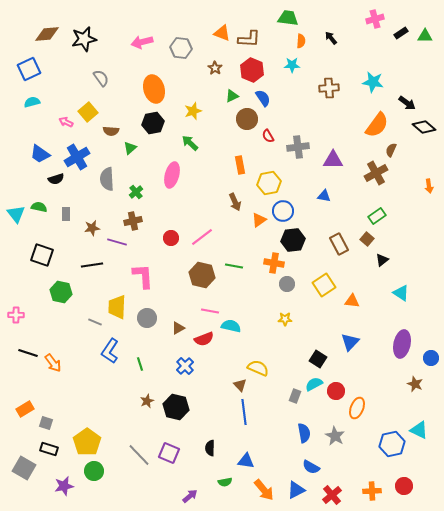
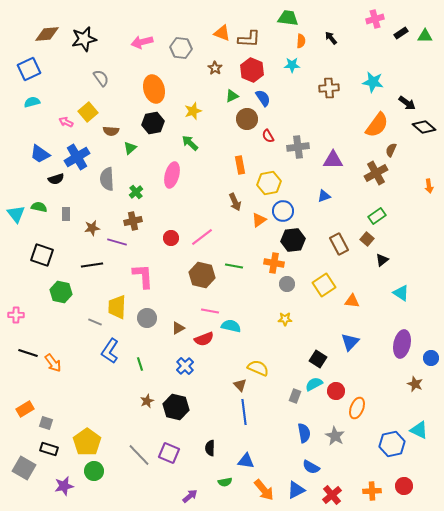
blue triangle at (324, 196): rotated 32 degrees counterclockwise
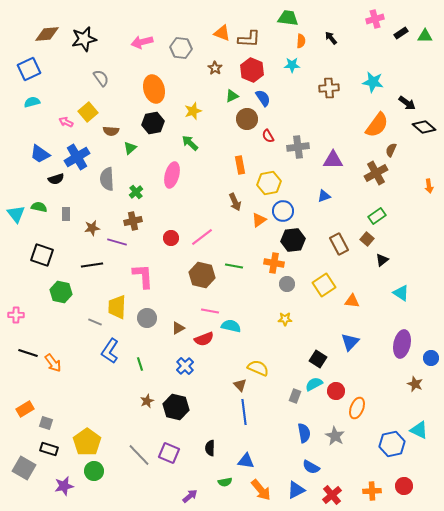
orange arrow at (264, 490): moved 3 px left
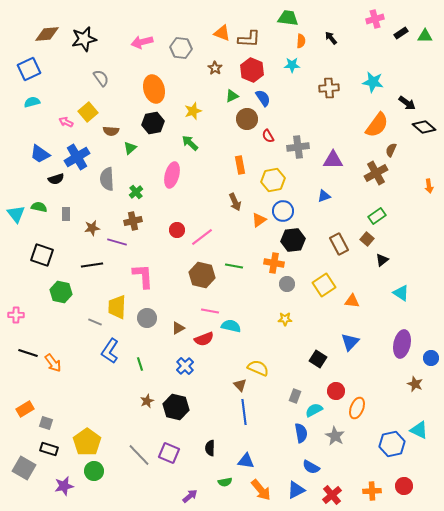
yellow hexagon at (269, 183): moved 4 px right, 3 px up
red circle at (171, 238): moved 6 px right, 8 px up
cyan semicircle at (314, 384): moved 26 px down
blue semicircle at (304, 433): moved 3 px left
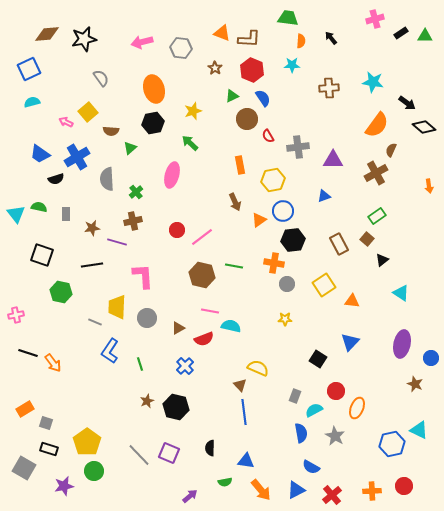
pink cross at (16, 315): rotated 14 degrees counterclockwise
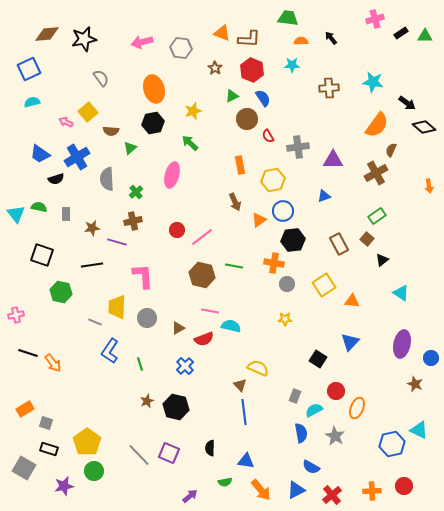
orange semicircle at (301, 41): rotated 96 degrees counterclockwise
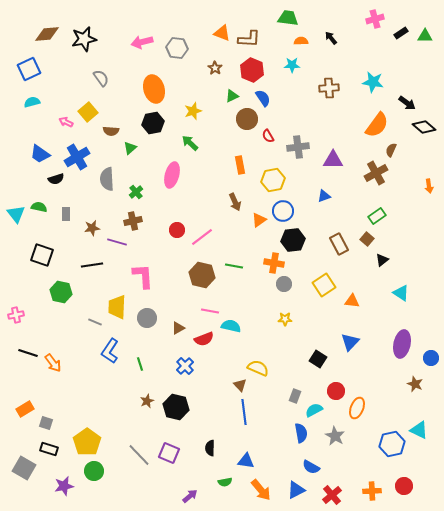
gray hexagon at (181, 48): moved 4 px left
gray circle at (287, 284): moved 3 px left
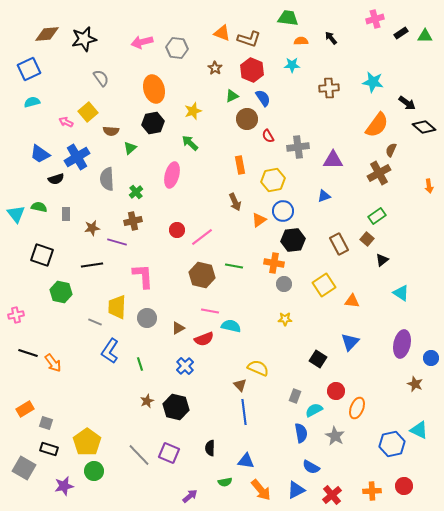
brown L-shape at (249, 39): rotated 15 degrees clockwise
brown cross at (376, 173): moved 3 px right
